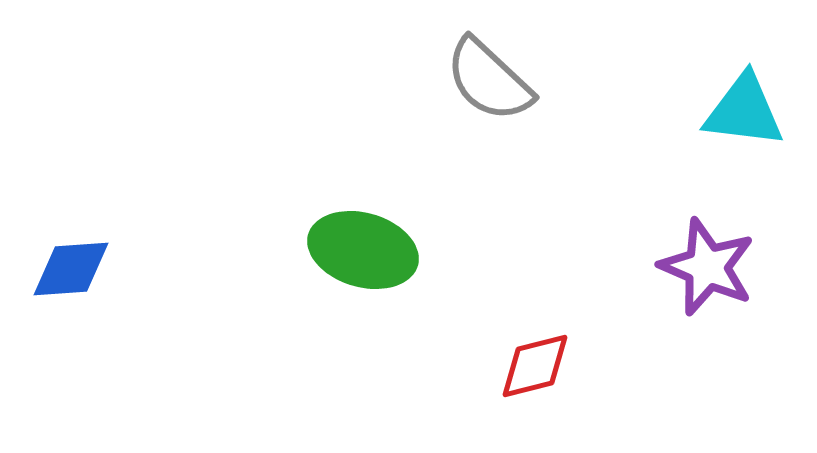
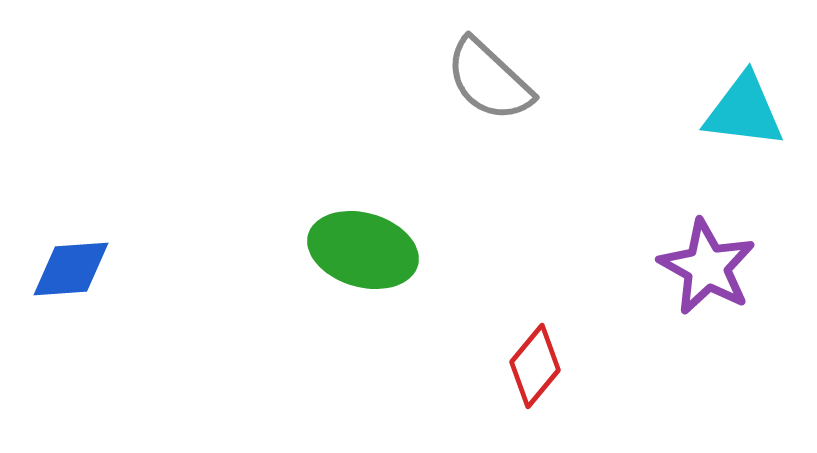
purple star: rotated 6 degrees clockwise
red diamond: rotated 36 degrees counterclockwise
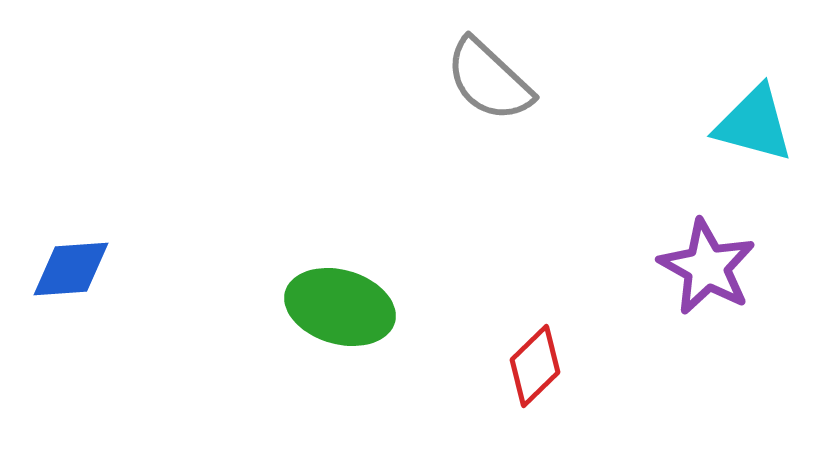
cyan triangle: moved 10 px right, 13 px down; rotated 8 degrees clockwise
green ellipse: moved 23 px left, 57 px down
red diamond: rotated 6 degrees clockwise
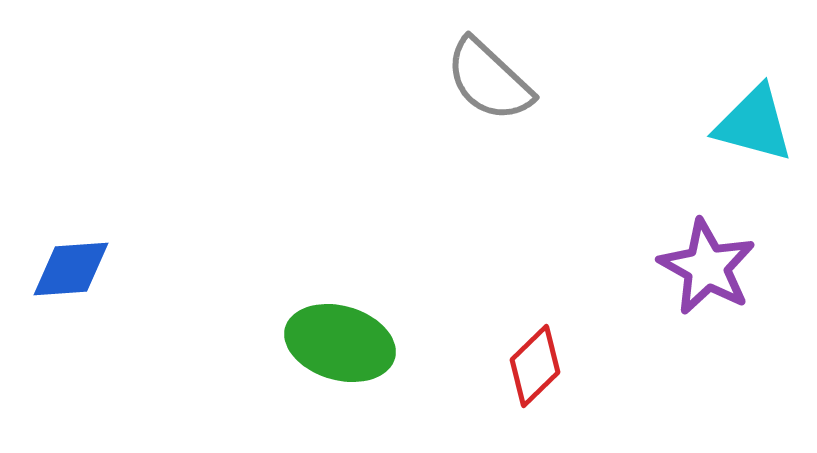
green ellipse: moved 36 px down
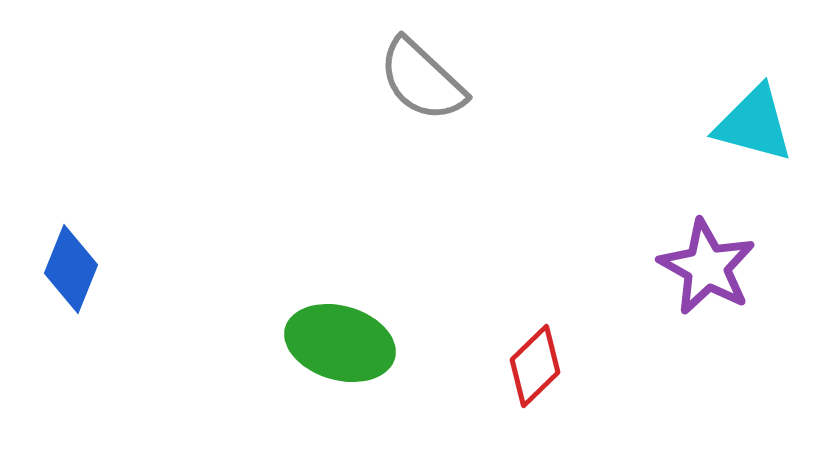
gray semicircle: moved 67 px left
blue diamond: rotated 64 degrees counterclockwise
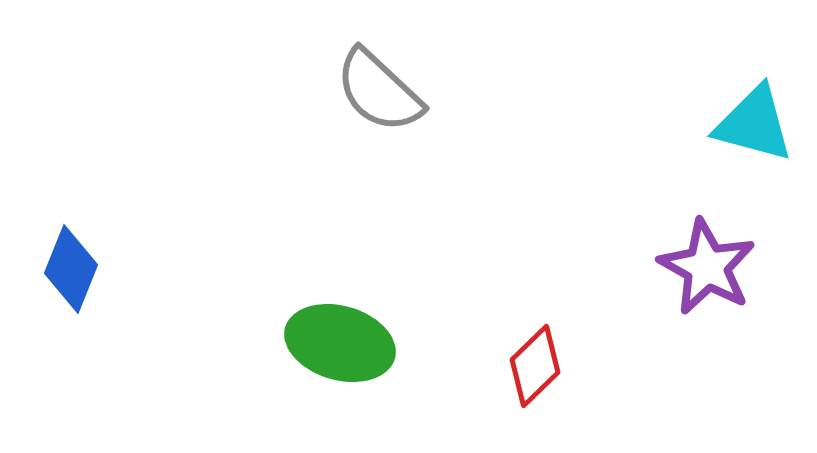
gray semicircle: moved 43 px left, 11 px down
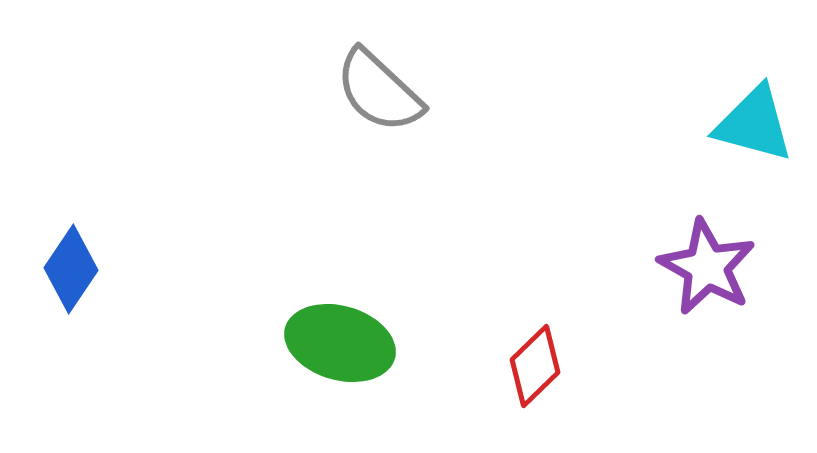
blue diamond: rotated 12 degrees clockwise
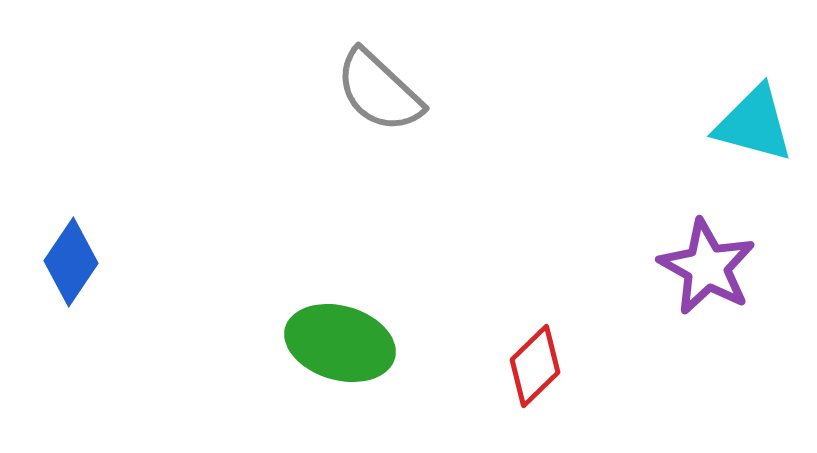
blue diamond: moved 7 px up
